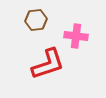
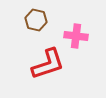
brown hexagon: rotated 20 degrees clockwise
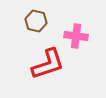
brown hexagon: moved 1 px down
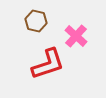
pink cross: rotated 35 degrees clockwise
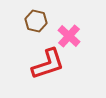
pink cross: moved 7 px left
